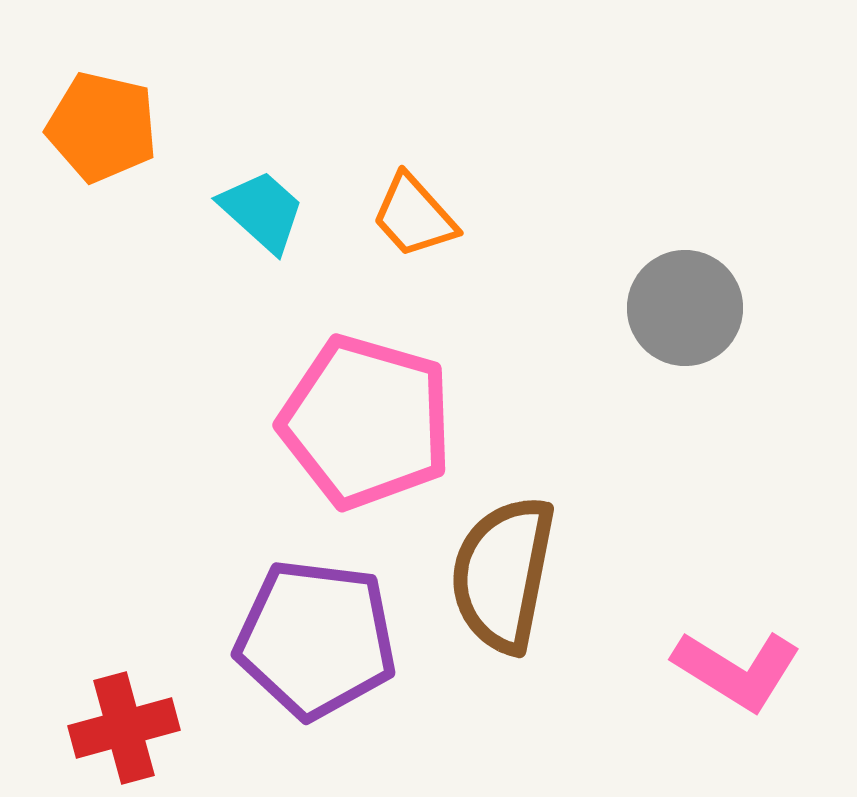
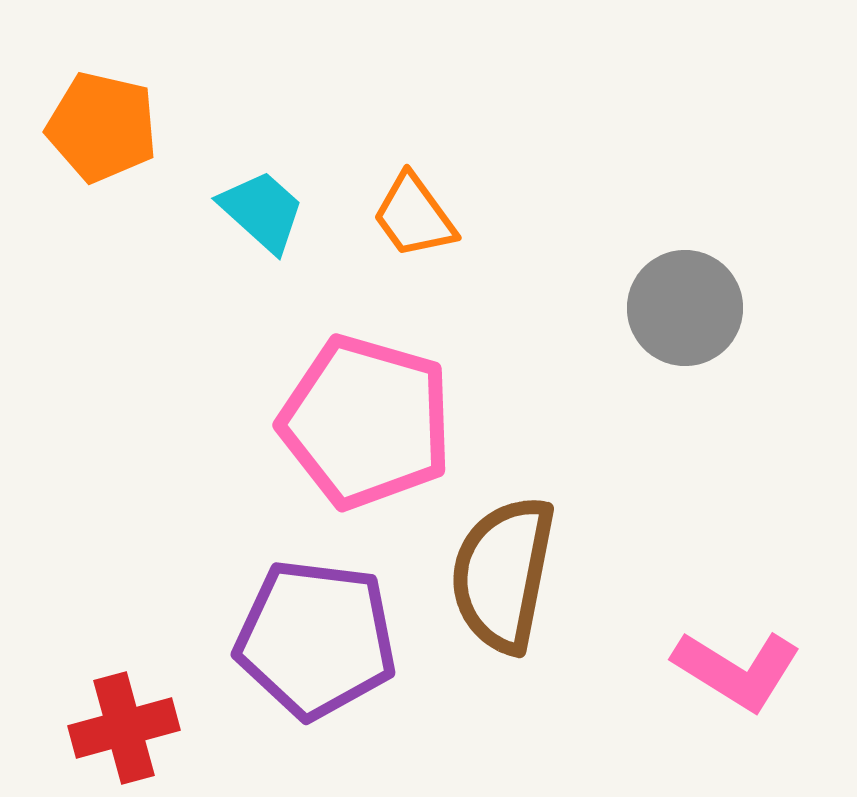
orange trapezoid: rotated 6 degrees clockwise
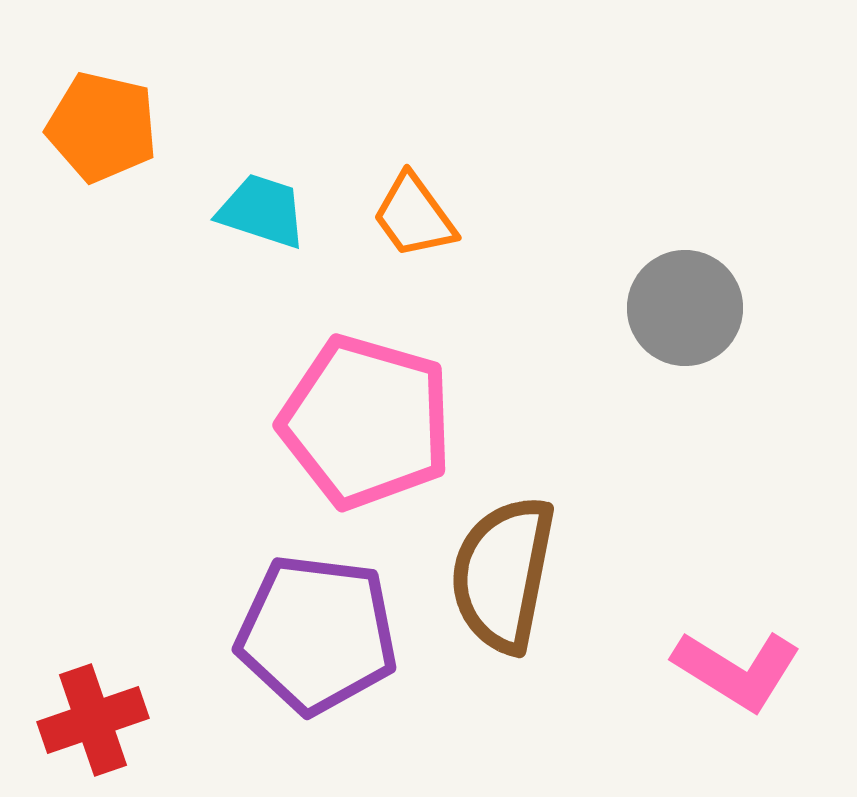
cyan trapezoid: rotated 24 degrees counterclockwise
purple pentagon: moved 1 px right, 5 px up
red cross: moved 31 px left, 8 px up; rotated 4 degrees counterclockwise
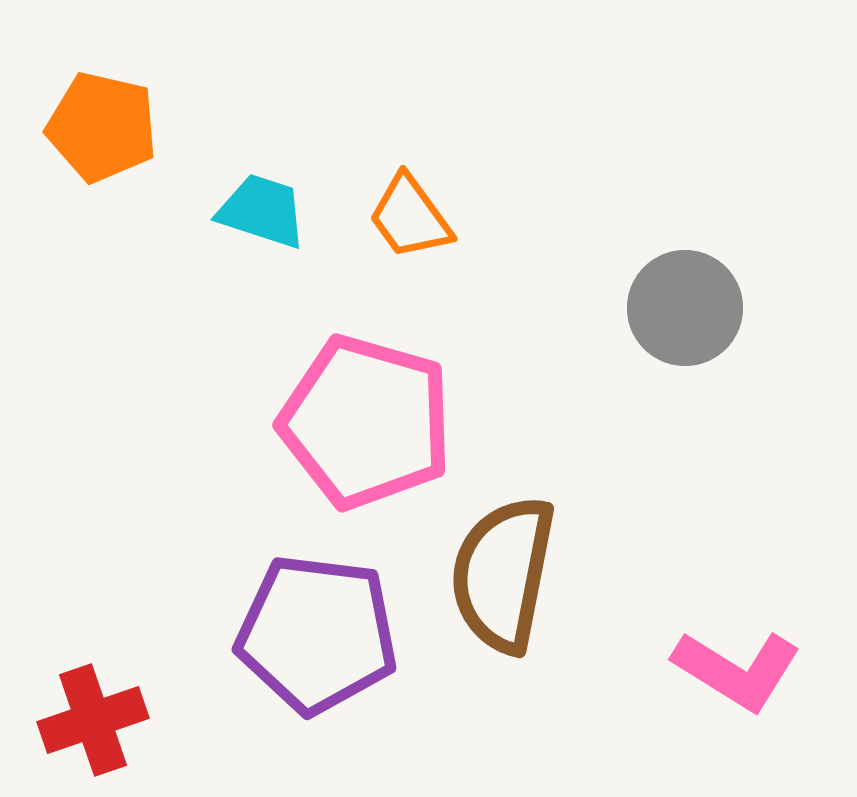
orange trapezoid: moved 4 px left, 1 px down
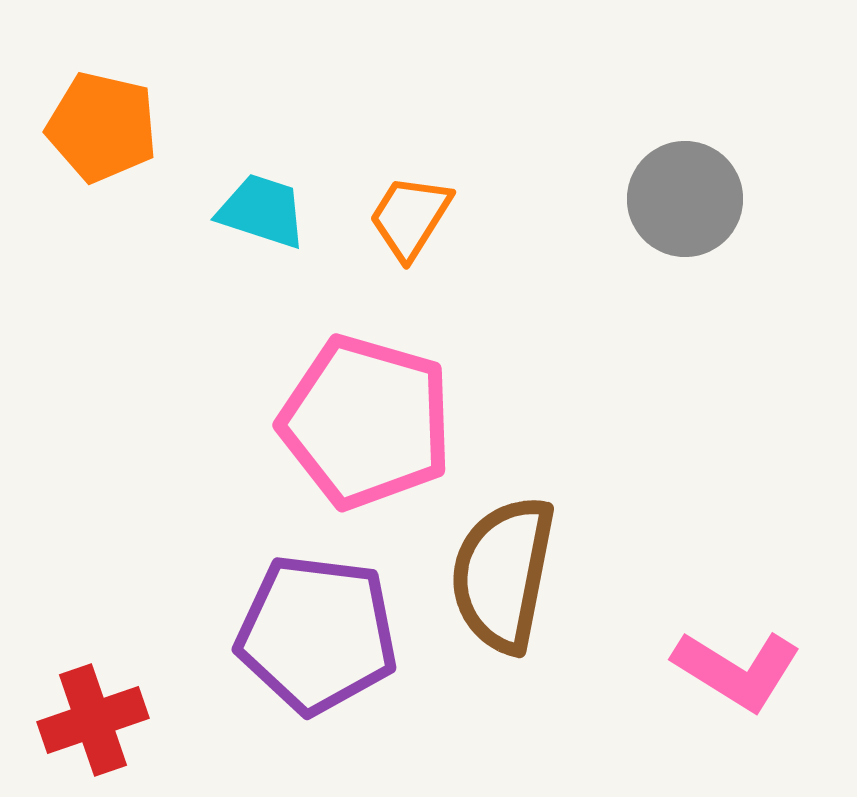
orange trapezoid: rotated 68 degrees clockwise
gray circle: moved 109 px up
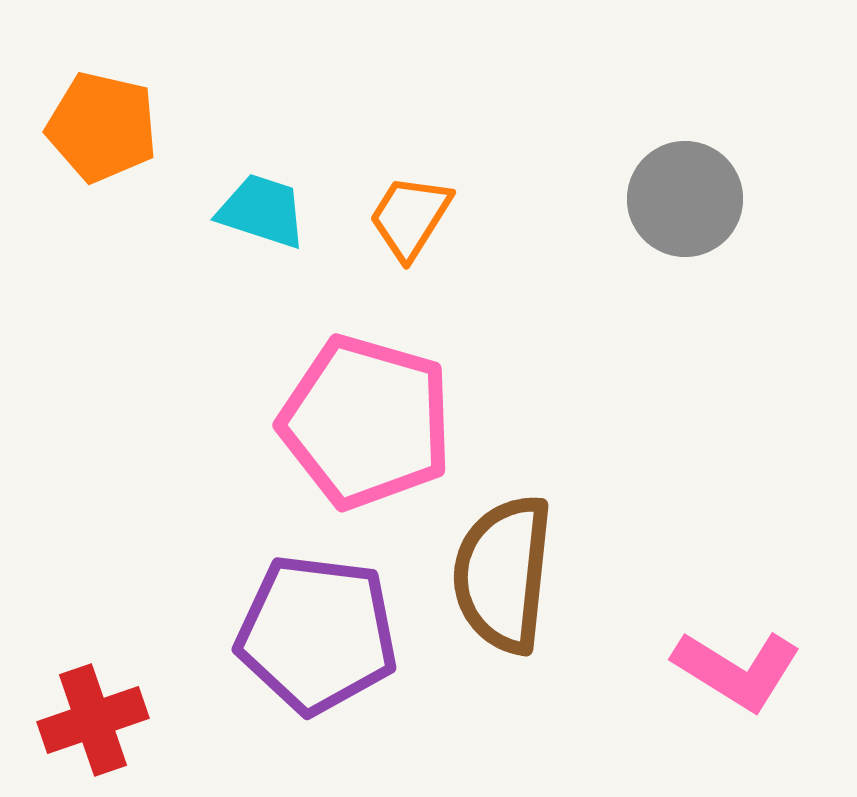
brown semicircle: rotated 5 degrees counterclockwise
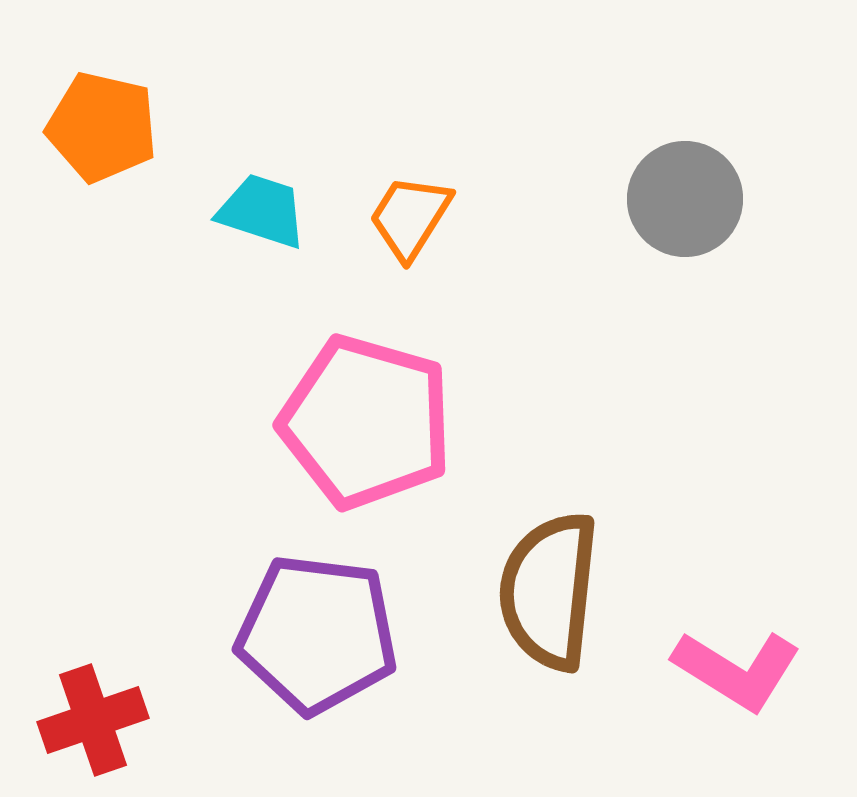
brown semicircle: moved 46 px right, 17 px down
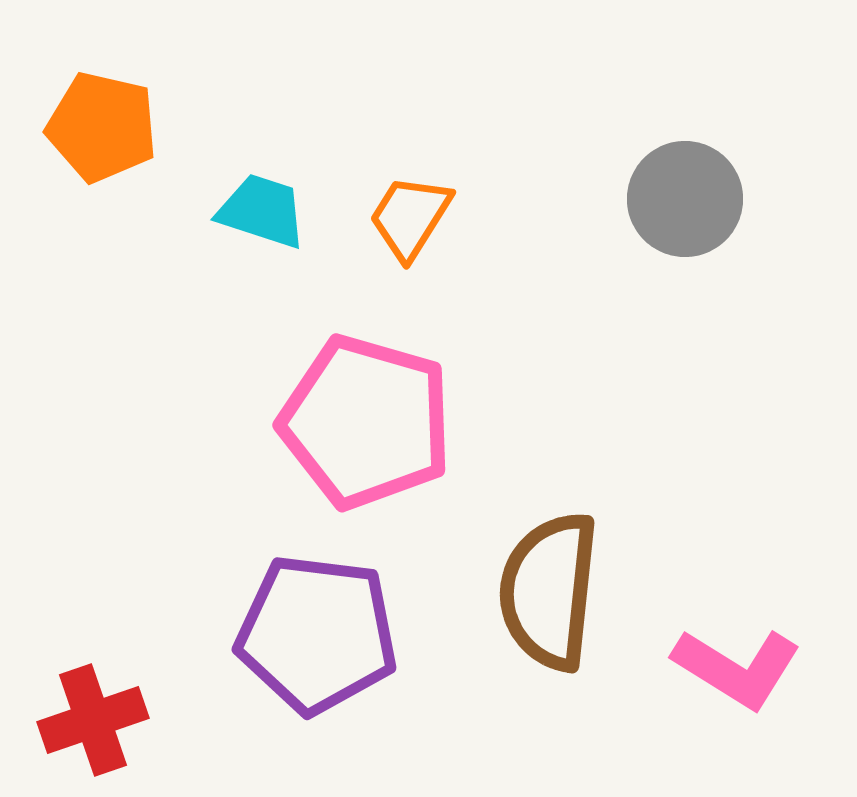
pink L-shape: moved 2 px up
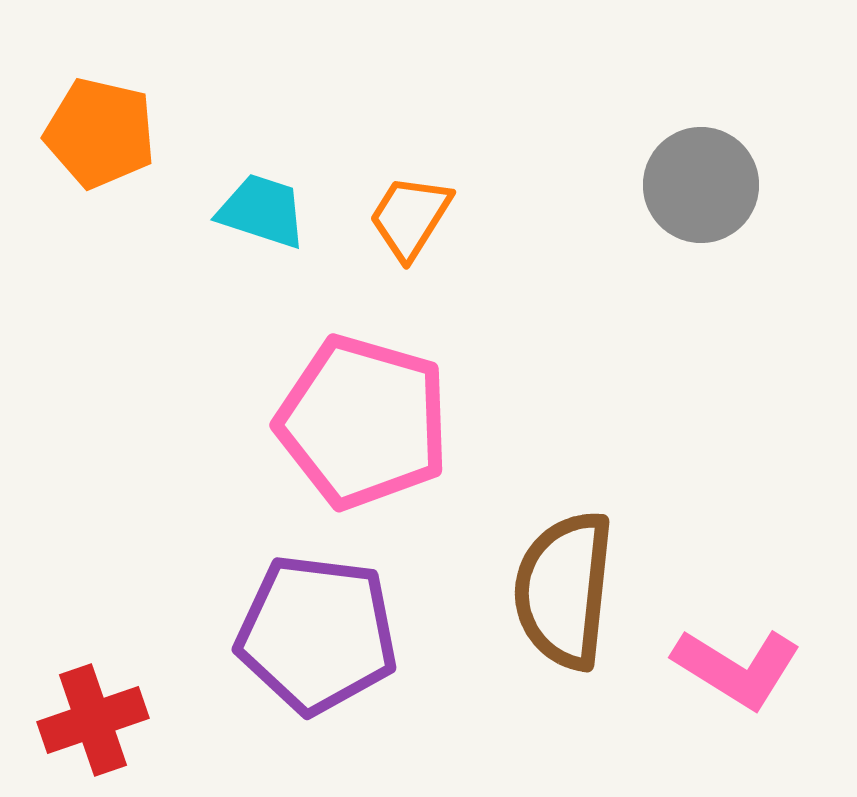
orange pentagon: moved 2 px left, 6 px down
gray circle: moved 16 px right, 14 px up
pink pentagon: moved 3 px left
brown semicircle: moved 15 px right, 1 px up
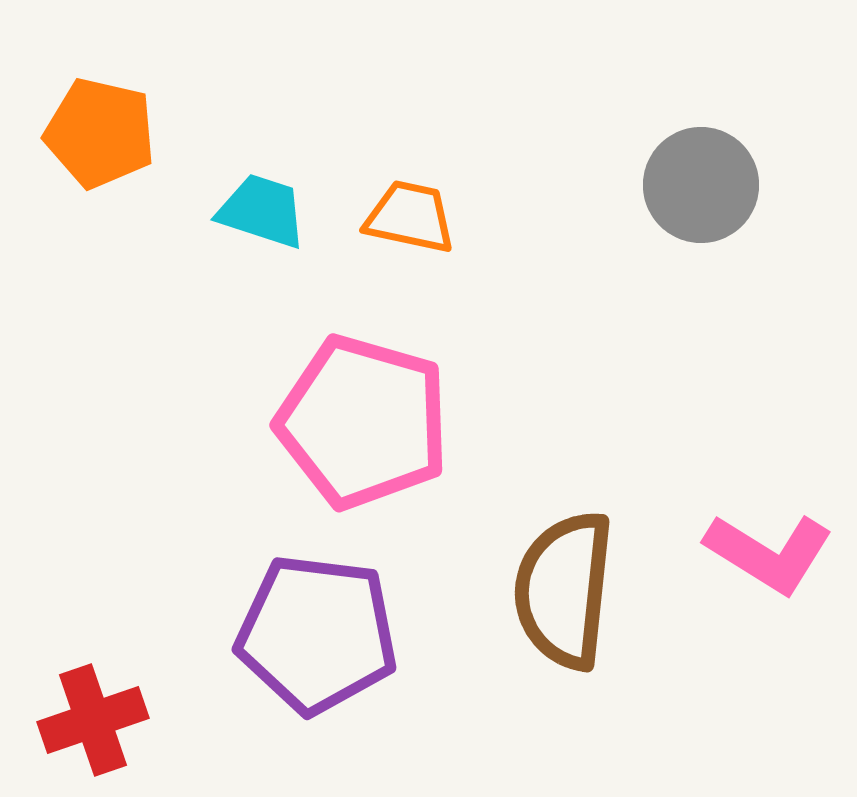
orange trapezoid: rotated 70 degrees clockwise
pink L-shape: moved 32 px right, 115 px up
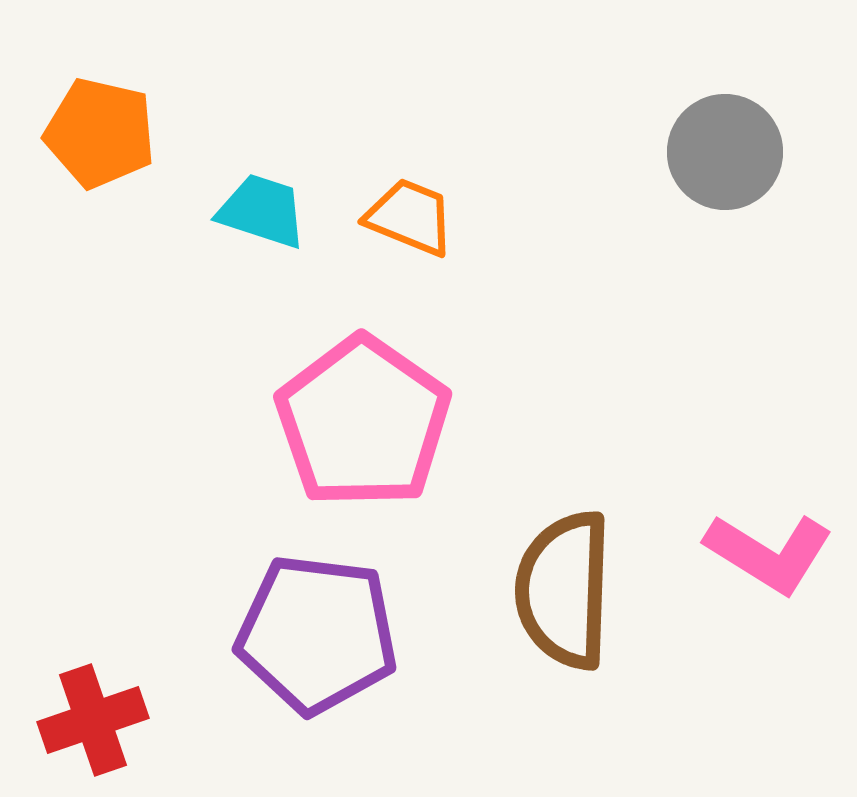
gray circle: moved 24 px right, 33 px up
orange trapezoid: rotated 10 degrees clockwise
pink pentagon: rotated 19 degrees clockwise
brown semicircle: rotated 4 degrees counterclockwise
